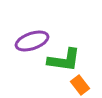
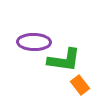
purple ellipse: moved 2 px right, 1 px down; rotated 20 degrees clockwise
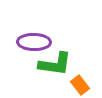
green L-shape: moved 9 px left, 4 px down
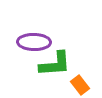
green L-shape: rotated 12 degrees counterclockwise
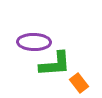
orange rectangle: moved 1 px left, 2 px up
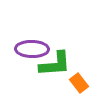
purple ellipse: moved 2 px left, 7 px down
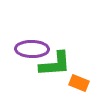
orange rectangle: rotated 30 degrees counterclockwise
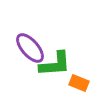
purple ellipse: moved 2 px left, 1 px up; rotated 48 degrees clockwise
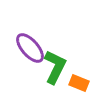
green L-shape: moved 3 px down; rotated 60 degrees counterclockwise
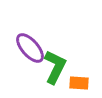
orange rectangle: rotated 18 degrees counterclockwise
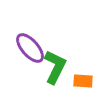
orange rectangle: moved 4 px right, 2 px up
